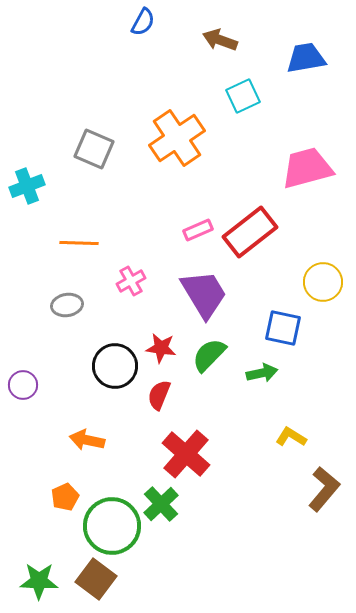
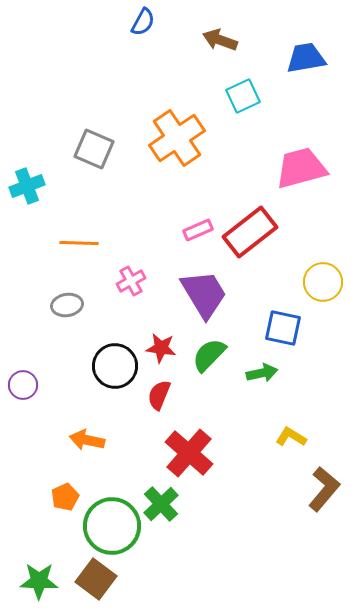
pink trapezoid: moved 6 px left
red cross: moved 3 px right, 1 px up
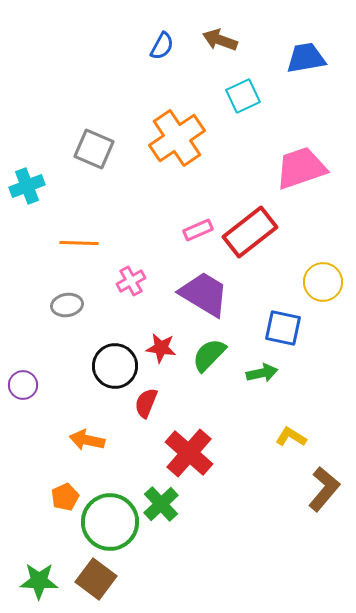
blue semicircle: moved 19 px right, 24 px down
pink trapezoid: rotated 4 degrees counterclockwise
purple trapezoid: rotated 28 degrees counterclockwise
red semicircle: moved 13 px left, 8 px down
green circle: moved 2 px left, 4 px up
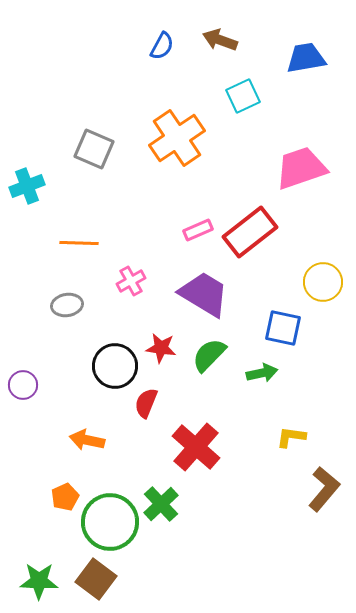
yellow L-shape: rotated 24 degrees counterclockwise
red cross: moved 7 px right, 6 px up
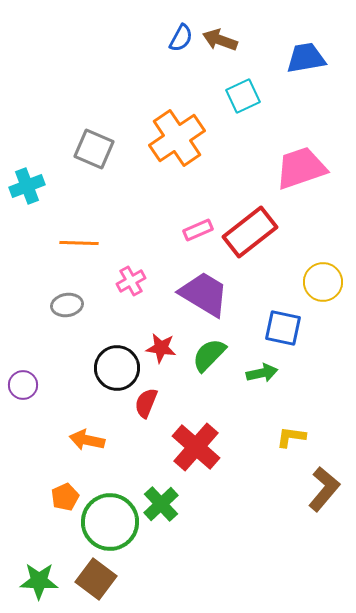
blue semicircle: moved 19 px right, 8 px up
black circle: moved 2 px right, 2 px down
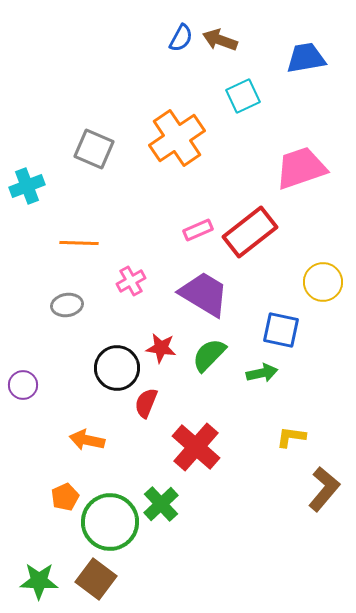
blue square: moved 2 px left, 2 px down
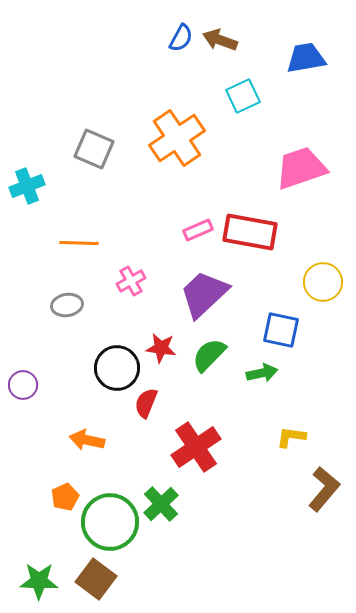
red rectangle: rotated 48 degrees clockwise
purple trapezoid: rotated 74 degrees counterclockwise
red cross: rotated 15 degrees clockwise
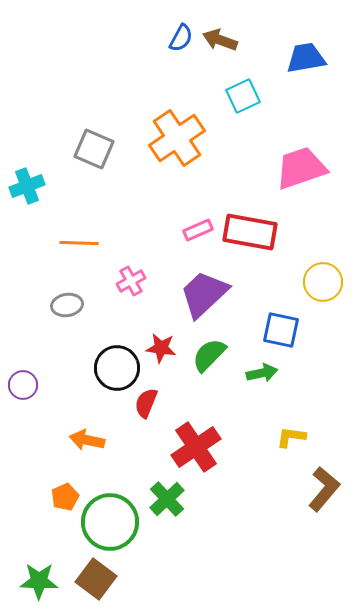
green cross: moved 6 px right, 5 px up
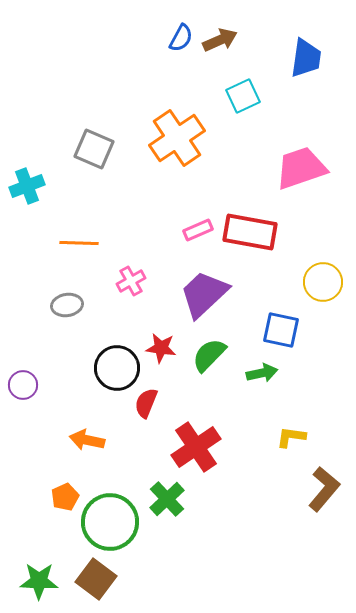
brown arrow: rotated 136 degrees clockwise
blue trapezoid: rotated 108 degrees clockwise
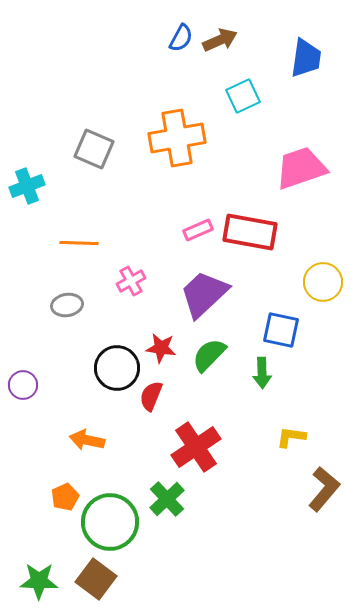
orange cross: rotated 24 degrees clockwise
green arrow: rotated 100 degrees clockwise
red semicircle: moved 5 px right, 7 px up
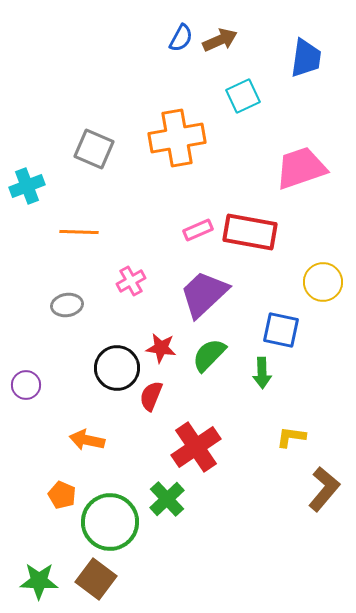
orange line: moved 11 px up
purple circle: moved 3 px right
orange pentagon: moved 3 px left, 2 px up; rotated 24 degrees counterclockwise
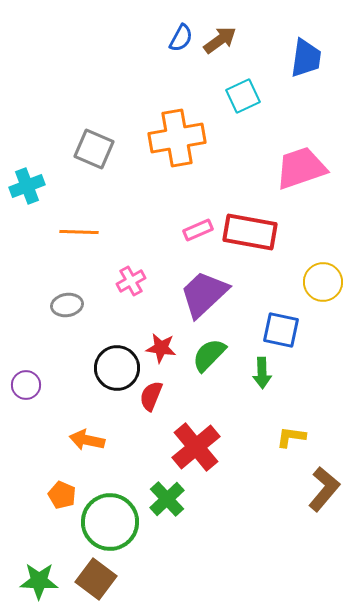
brown arrow: rotated 12 degrees counterclockwise
red cross: rotated 6 degrees counterclockwise
